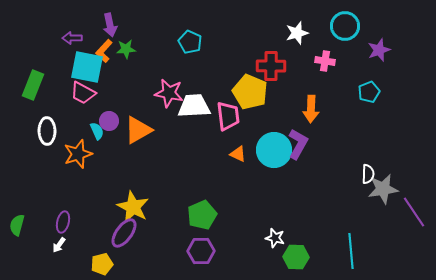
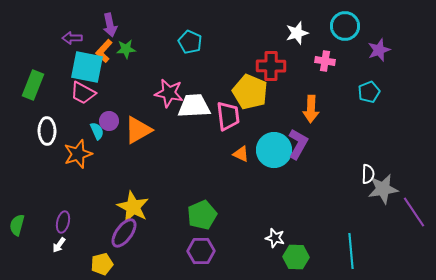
orange triangle at (238, 154): moved 3 px right
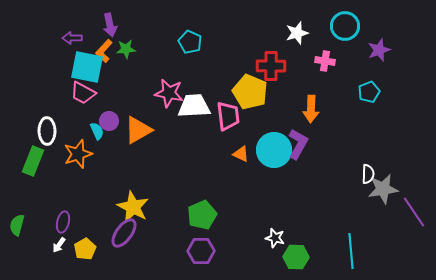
green rectangle at (33, 85): moved 76 px down
yellow pentagon at (102, 264): moved 17 px left, 15 px up; rotated 15 degrees counterclockwise
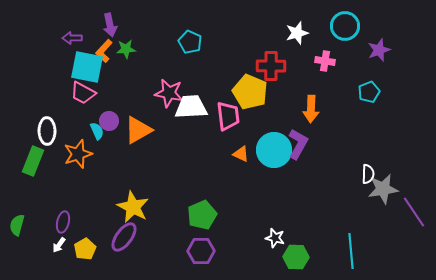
white trapezoid at (194, 106): moved 3 px left, 1 px down
purple ellipse at (124, 233): moved 4 px down
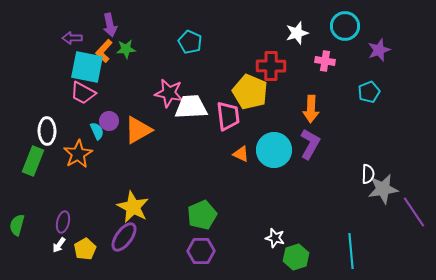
purple L-shape at (298, 144): moved 12 px right
orange star at (78, 154): rotated 12 degrees counterclockwise
green hexagon at (296, 257): rotated 20 degrees counterclockwise
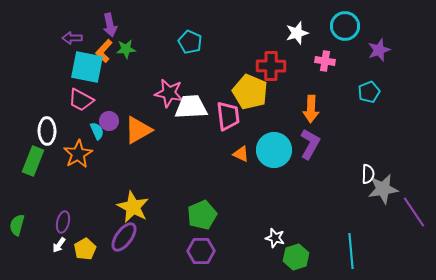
pink trapezoid at (83, 93): moved 2 px left, 7 px down
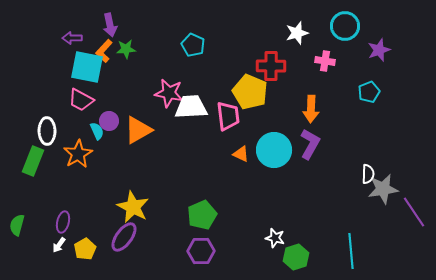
cyan pentagon at (190, 42): moved 3 px right, 3 px down
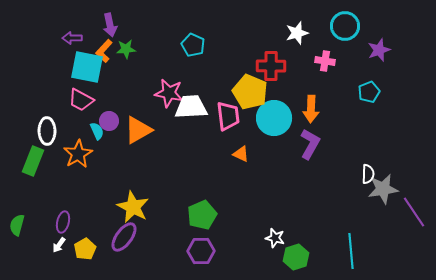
cyan circle at (274, 150): moved 32 px up
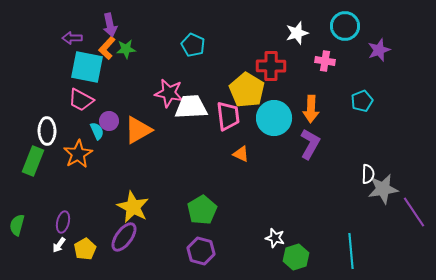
orange L-shape at (104, 51): moved 3 px right, 3 px up
yellow pentagon at (250, 92): moved 3 px left, 2 px up; rotated 8 degrees clockwise
cyan pentagon at (369, 92): moved 7 px left, 9 px down
green pentagon at (202, 215): moved 5 px up; rotated 8 degrees counterclockwise
purple hexagon at (201, 251): rotated 16 degrees clockwise
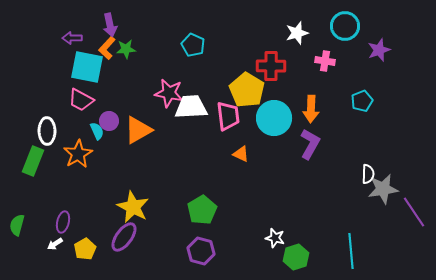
white arrow at (59, 245): moved 4 px left, 1 px up; rotated 21 degrees clockwise
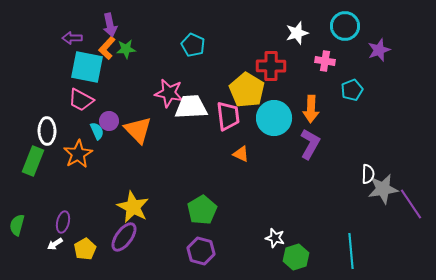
cyan pentagon at (362, 101): moved 10 px left, 11 px up
orange triangle at (138, 130): rotated 44 degrees counterclockwise
purple line at (414, 212): moved 3 px left, 8 px up
